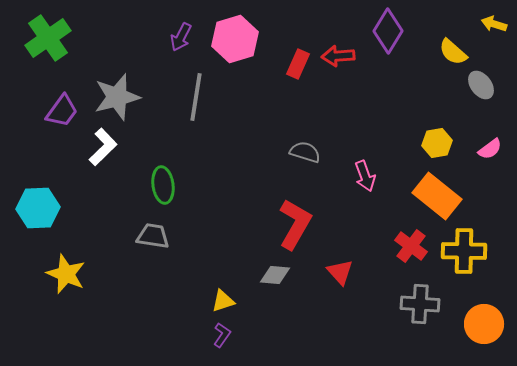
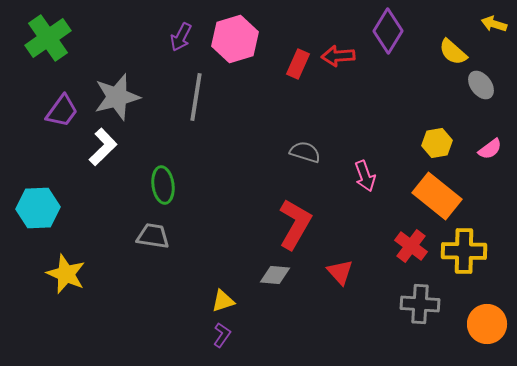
orange circle: moved 3 px right
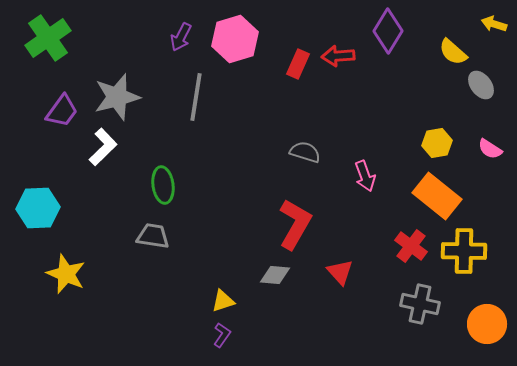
pink semicircle: rotated 70 degrees clockwise
gray cross: rotated 9 degrees clockwise
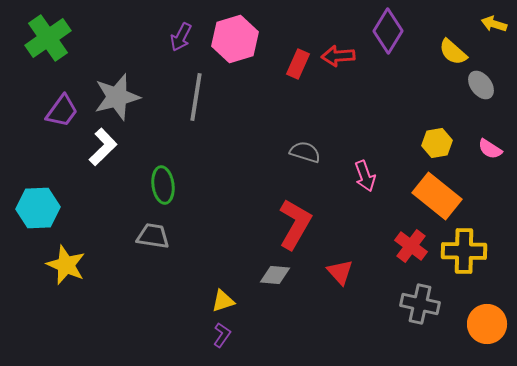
yellow star: moved 9 px up
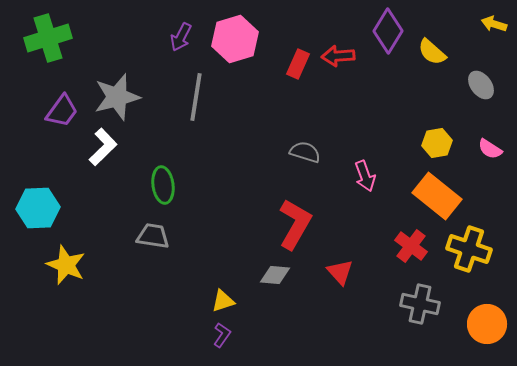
green cross: rotated 18 degrees clockwise
yellow semicircle: moved 21 px left
yellow cross: moved 5 px right, 2 px up; rotated 18 degrees clockwise
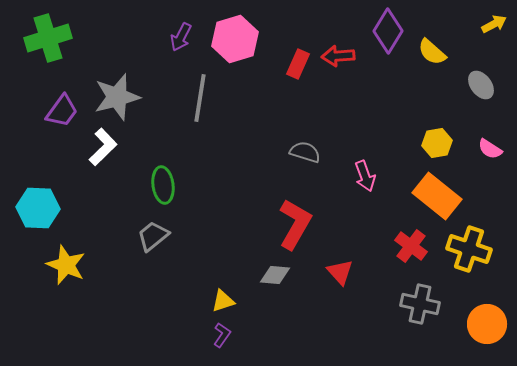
yellow arrow: rotated 135 degrees clockwise
gray line: moved 4 px right, 1 px down
cyan hexagon: rotated 6 degrees clockwise
gray trapezoid: rotated 48 degrees counterclockwise
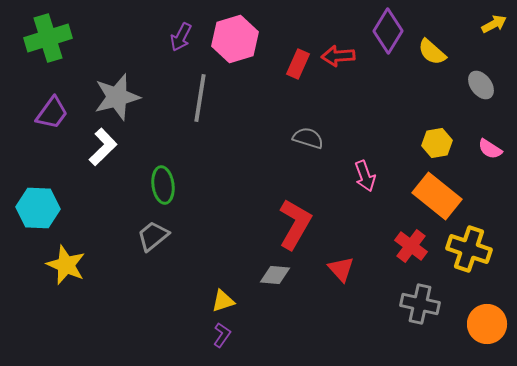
purple trapezoid: moved 10 px left, 2 px down
gray semicircle: moved 3 px right, 14 px up
red triangle: moved 1 px right, 3 px up
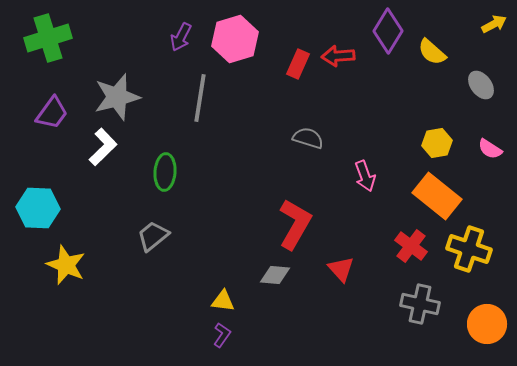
green ellipse: moved 2 px right, 13 px up; rotated 12 degrees clockwise
yellow triangle: rotated 25 degrees clockwise
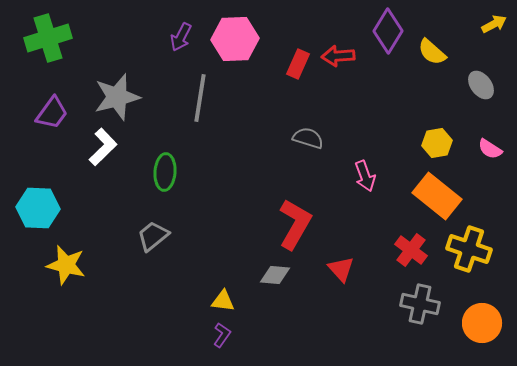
pink hexagon: rotated 15 degrees clockwise
red cross: moved 4 px down
yellow star: rotated 9 degrees counterclockwise
orange circle: moved 5 px left, 1 px up
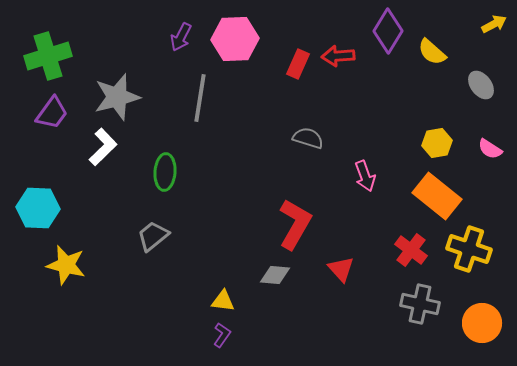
green cross: moved 18 px down
